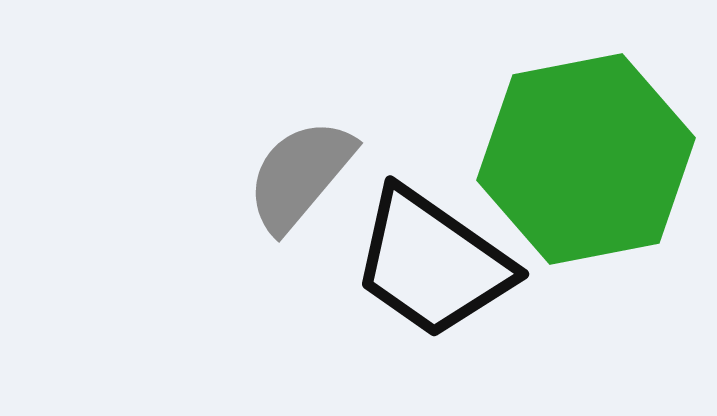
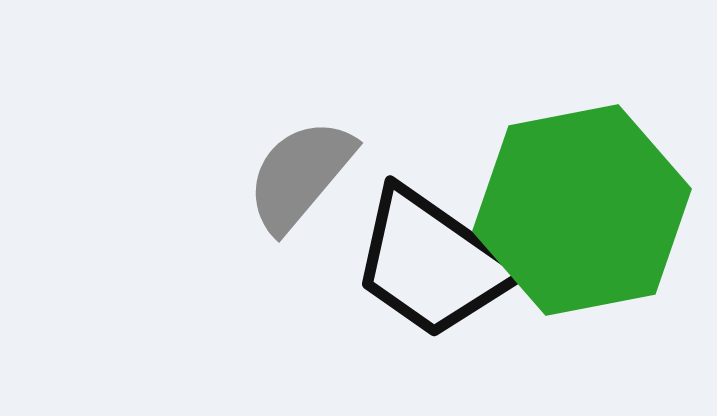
green hexagon: moved 4 px left, 51 px down
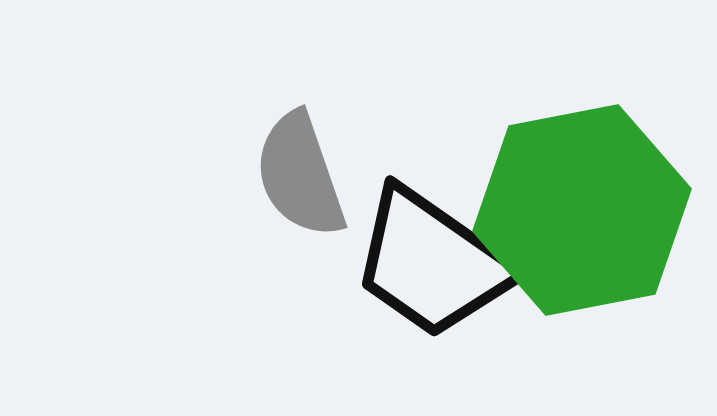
gray semicircle: rotated 59 degrees counterclockwise
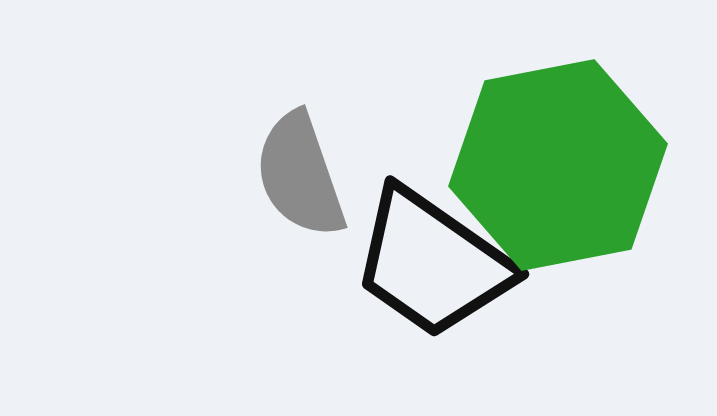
green hexagon: moved 24 px left, 45 px up
